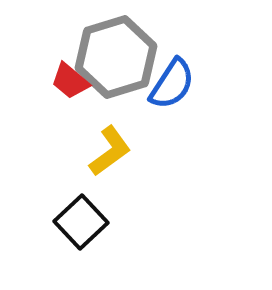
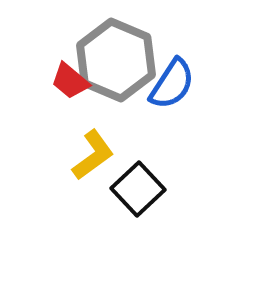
gray hexagon: moved 3 px down; rotated 20 degrees counterclockwise
yellow L-shape: moved 17 px left, 4 px down
black square: moved 57 px right, 33 px up
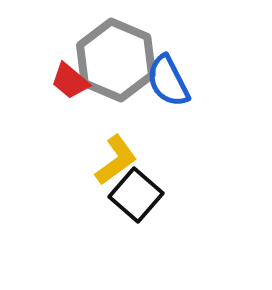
blue semicircle: moved 4 px left, 3 px up; rotated 120 degrees clockwise
yellow L-shape: moved 23 px right, 5 px down
black square: moved 2 px left, 6 px down; rotated 6 degrees counterclockwise
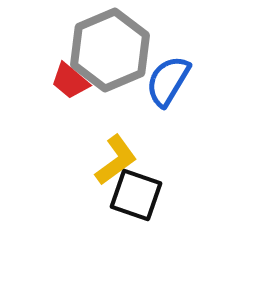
gray hexagon: moved 6 px left, 10 px up; rotated 14 degrees clockwise
blue semicircle: rotated 58 degrees clockwise
black square: rotated 22 degrees counterclockwise
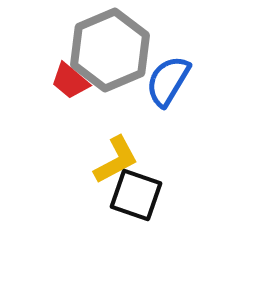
yellow L-shape: rotated 8 degrees clockwise
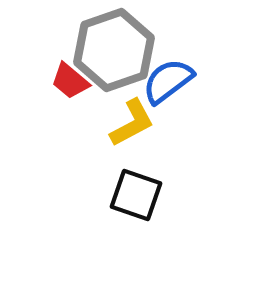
gray hexagon: moved 4 px right; rotated 4 degrees clockwise
blue semicircle: rotated 22 degrees clockwise
yellow L-shape: moved 16 px right, 37 px up
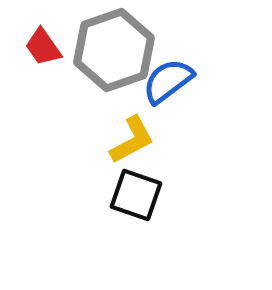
red trapezoid: moved 27 px left, 34 px up; rotated 15 degrees clockwise
yellow L-shape: moved 17 px down
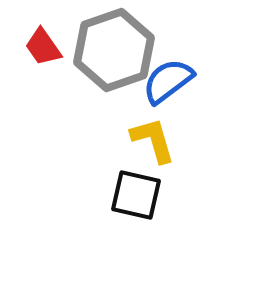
yellow L-shape: moved 21 px right; rotated 78 degrees counterclockwise
black square: rotated 6 degrees counterclockwise
